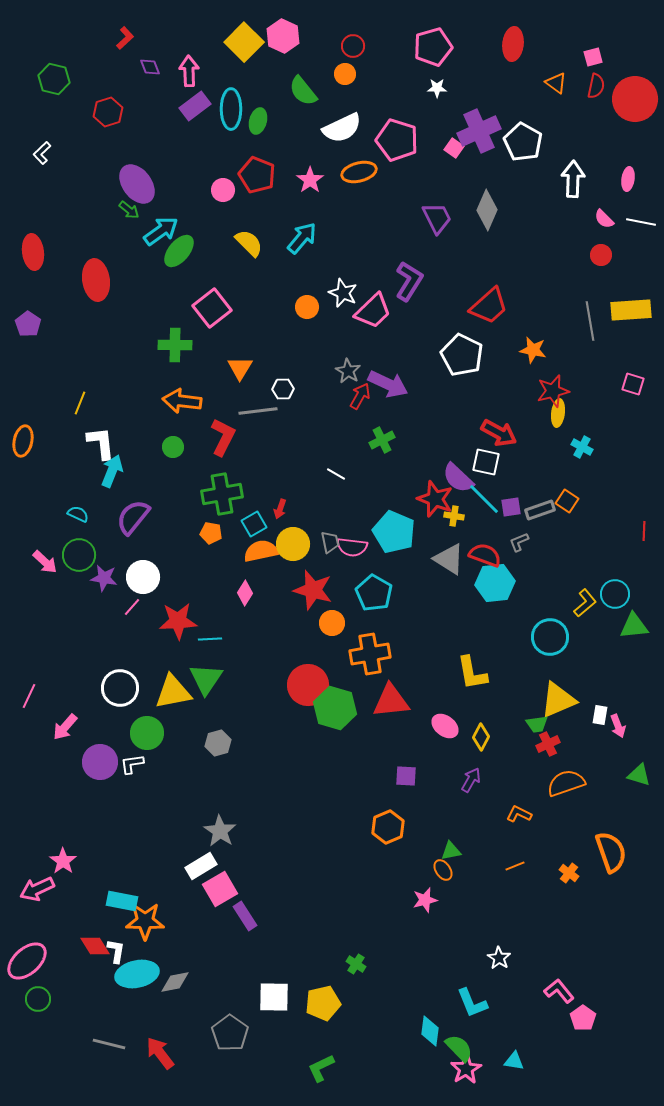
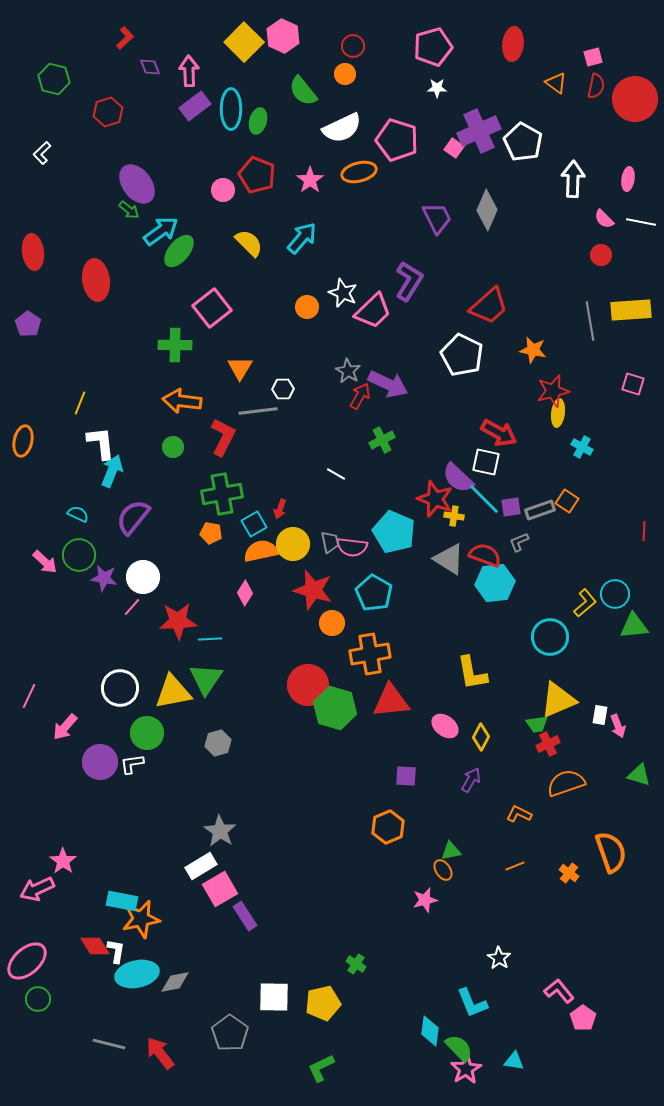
orange star at (145, 921): moved 4 px left, 2 px up; rotated 12 degrees counterclockwise
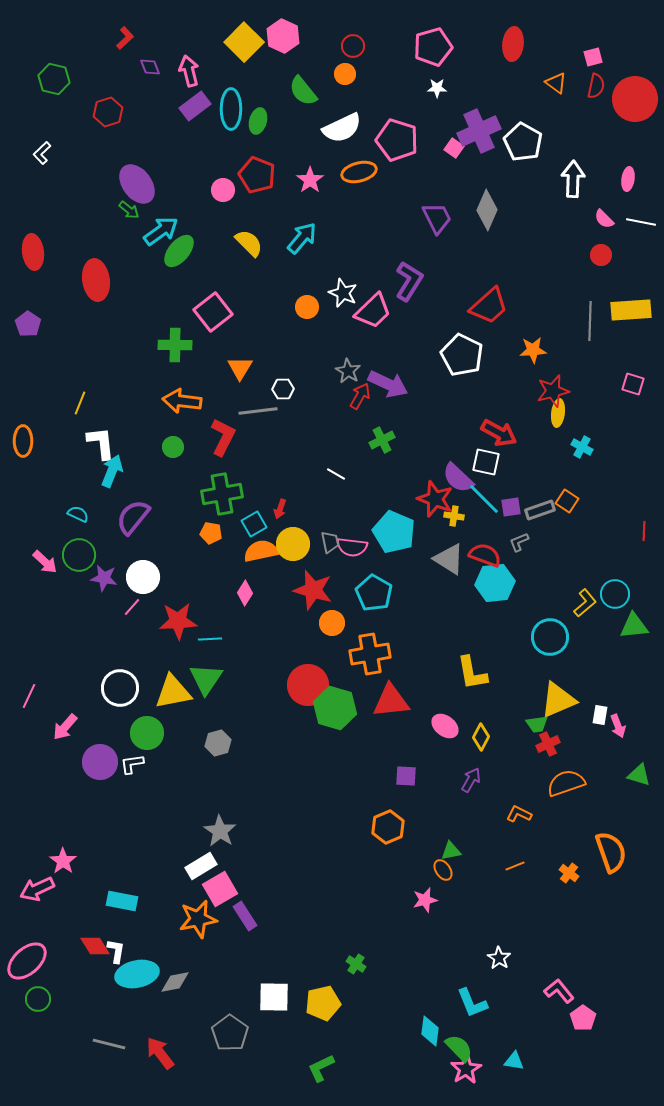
pink arrow at (189, 71): rotated 12 degrees counterclockwise
pink square at (212, 308): moved 1 px right, 4 px down
gray line at (590, 321): rotated 12 degrees clockwise
orange star at (533, 350): rotated 16 degrees counterclockwise
orange ellipse at (23, 441): rotated 12 degrees counterclockwise
orange star at (141, 919): moved 57 px right
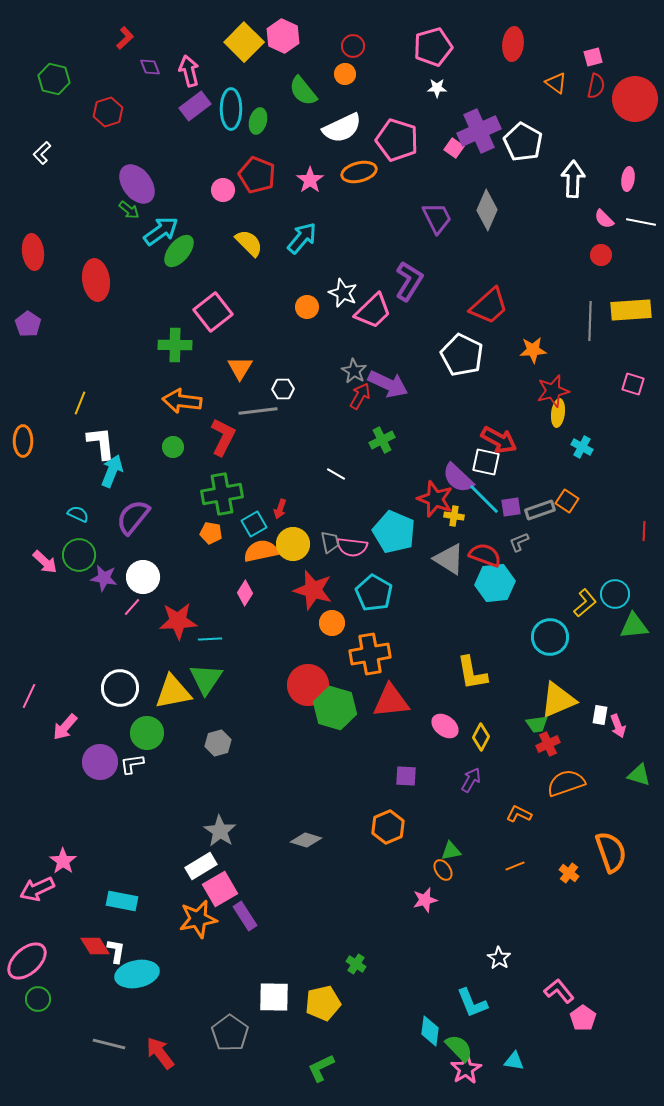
gray star at (348, 371): moved 6 px right
red arrow at (499, 433): moved 7 px down
gray diamond at (175, 982): moved 131 px right, 142 px up; rotated 28 degrees clockwise
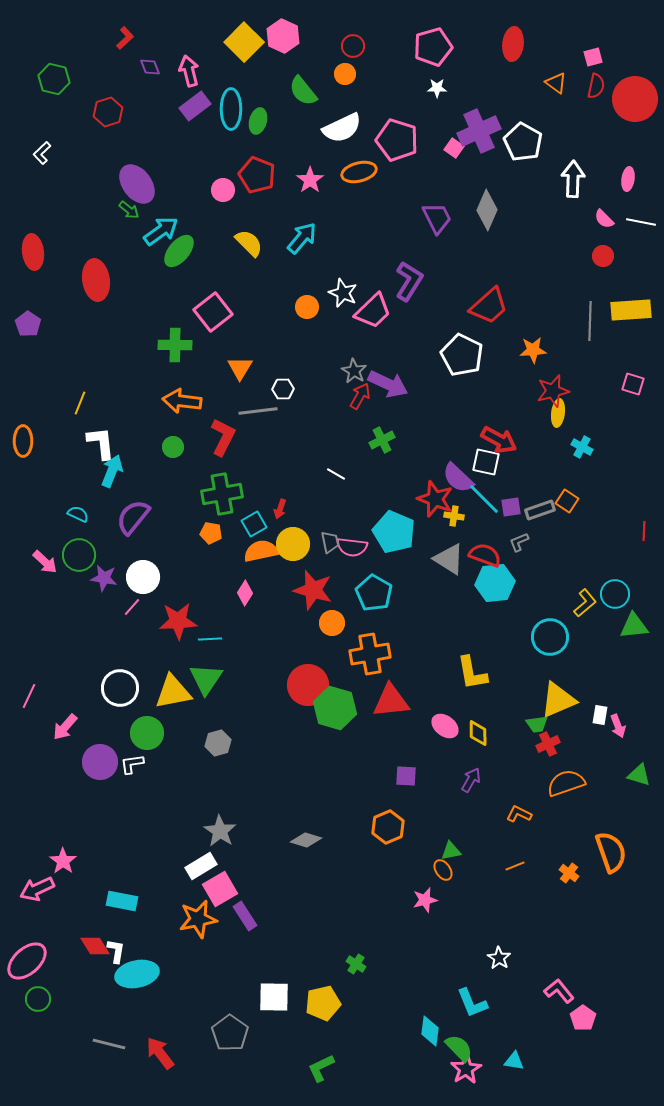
red circle at (601, 255): moved 2 px right, 1 px down
yellow diamond at (481, 737): moved 3 px left, 4 px up; rotated 28 degrees counterclockwise
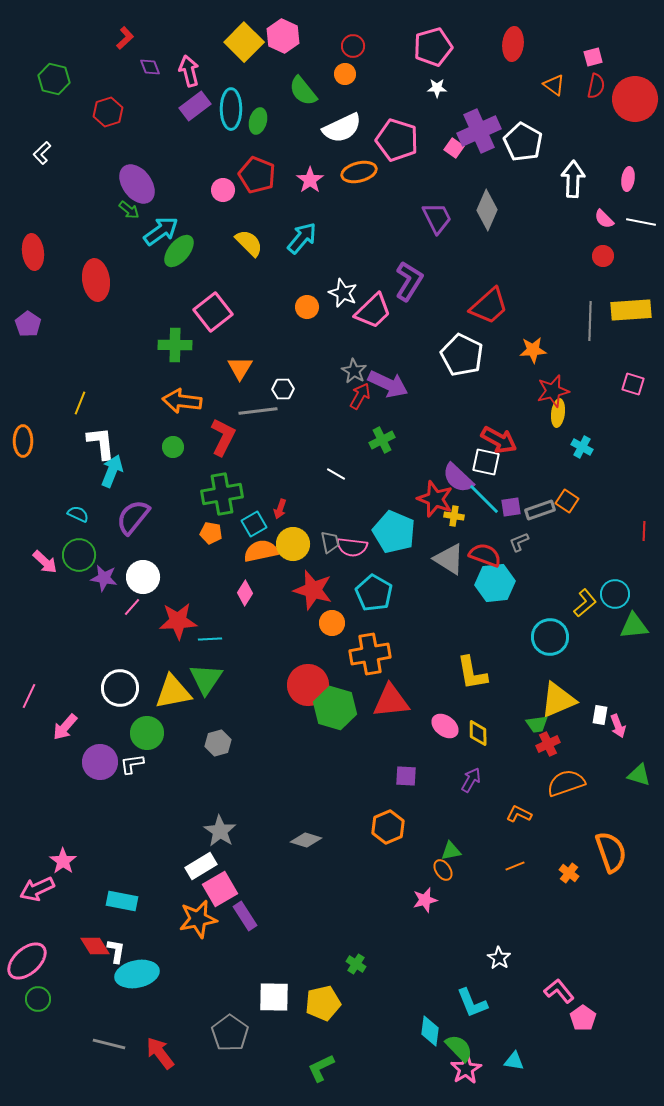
orange triangle at (556, 83): moved 2 px left, 2 px down
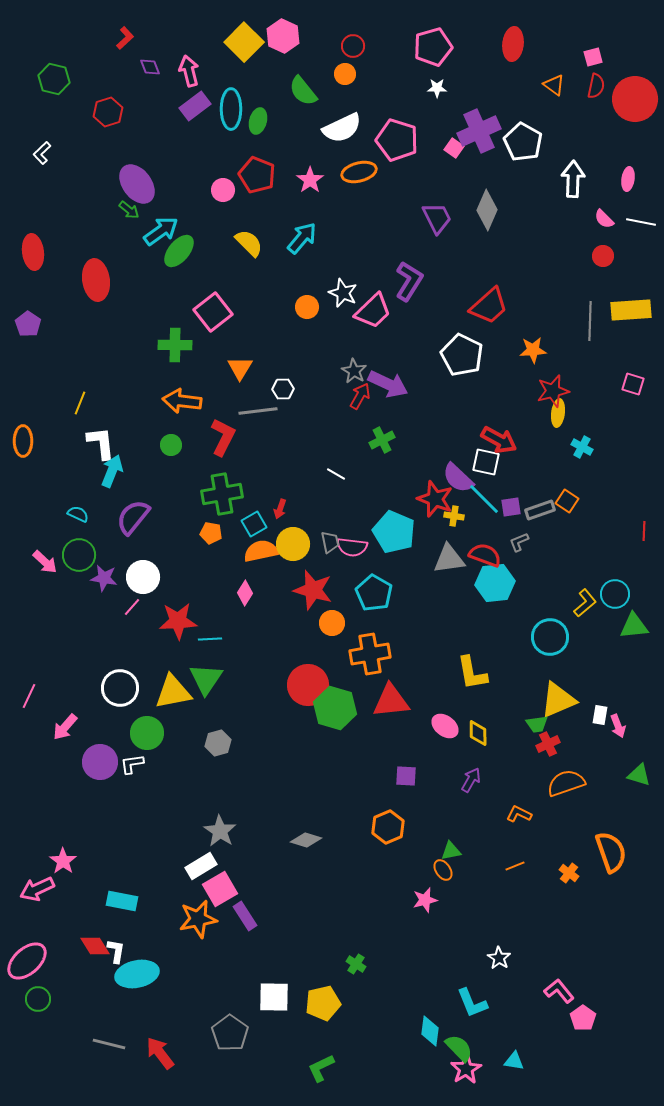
green circle at (173, 447): moved 2 px left, 2 px up
gray triangle at (449, 559): rotated 40 degrees counterclockwise
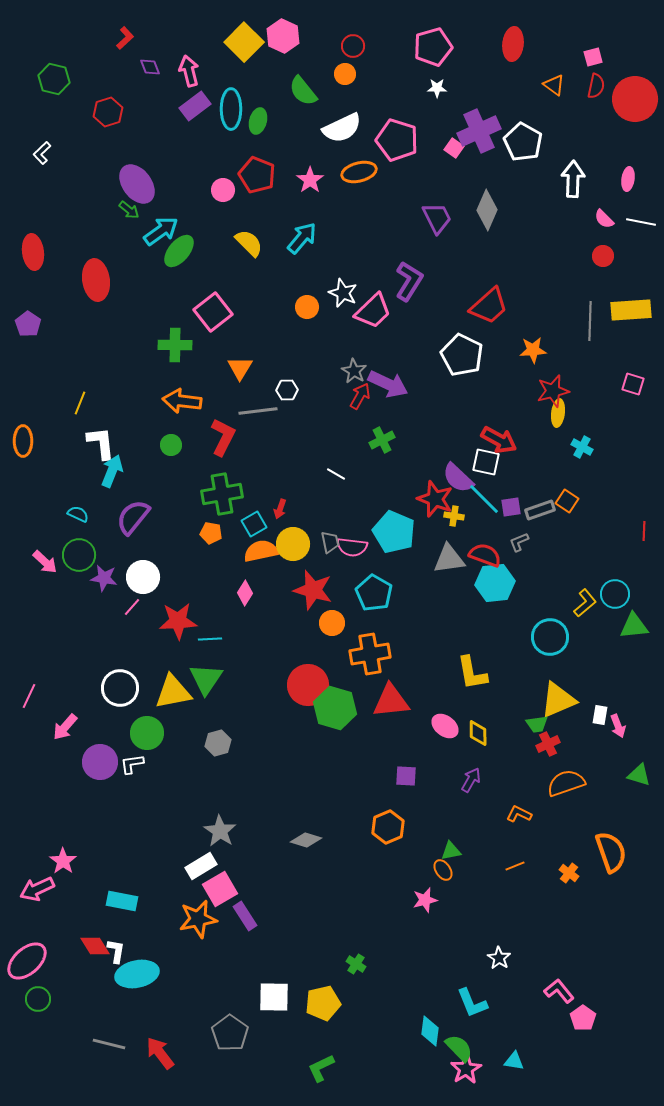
white hexagon at (283, 389): moved 4 px right, 1 px down
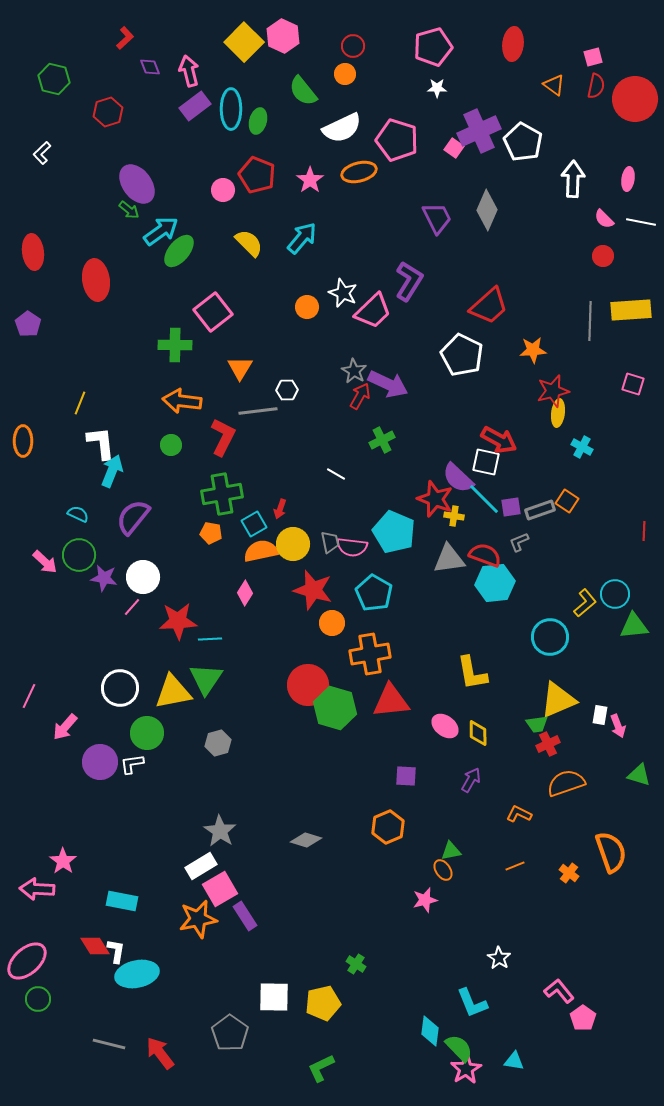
pink arrow at (37, 889): rotated 28 degrees clockwise
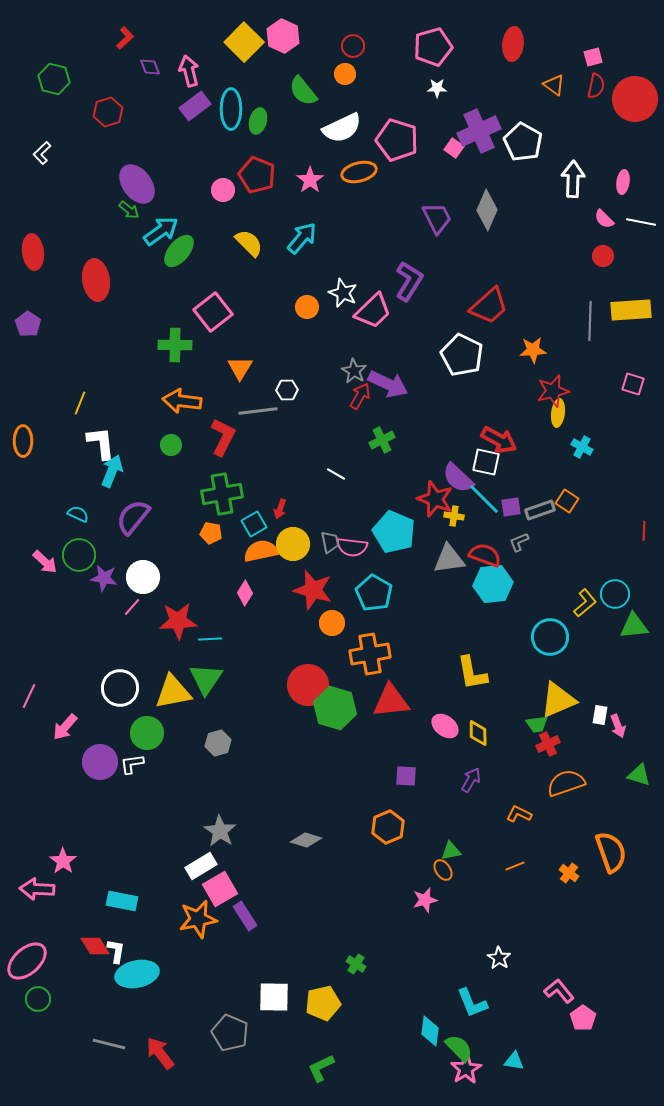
pink ellipse at (628, 179): moved 5 px left, 3 px down
cyan hexagon at (495, 583): moved 2 px left, 1 px down
gray pentagon at (230, 1033): rotated 12 degrees counterclockwise
